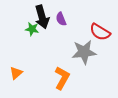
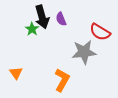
green star: rotated 24 degrees clockwise
orange triangle: rotated 24 degrees counterclockwise
orange L-shape: moved 2 px down
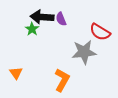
black arrow: rotated 110 degrees clockwise
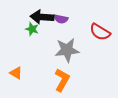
purple semicircle: rotated 56 degrees counterclockwise
green star: rotated 16 degrees counterclockwise
gray star: moved 17 px left, 2 px up
orange triangle: rotated 24 degrees counterclockwise
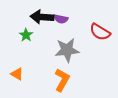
green star: moved 6 px left, 6 px down; rotated 16 degrees clockwise
orange triangle: moved 1 px right, 1 px down
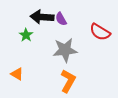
purple semicircle: rotated 48 degrees clockwise
gray star: moved 2 px left
orange L-shape: moved 6 px right, 1 px down
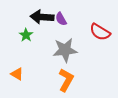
orange L-shape: moved 2 px left, 1 px up
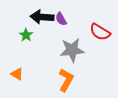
gray star: moved 7 px right
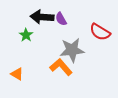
orange L-shape: moved 5 px left, 13 px up; rotated 70 degrees counterclockwise
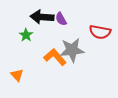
red semicircle: rotated 20 degrees counterclockwise
orange L-shape: moved 6 px left, 10 px up
orange triangle: moved 1 px down; rotated 16 degrees clockwise
